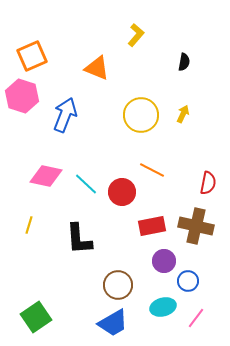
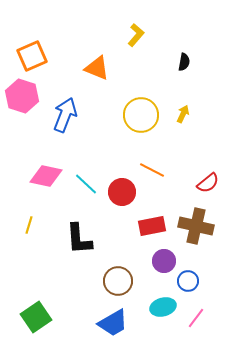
red semicircle: rotated 40 degrees clockwise
brown circle: moved 4 px up
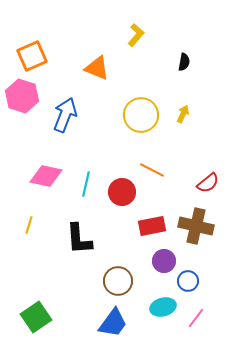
cyan line: rotated 60 degrees clockwise
blue trapezoid: rotated 24 degrees counterclockwise
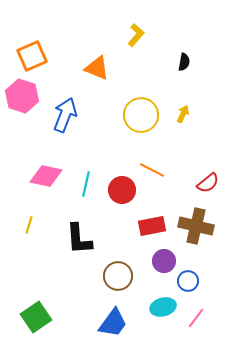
red circle: moved 2 px up
brown circle: moved 5 px up
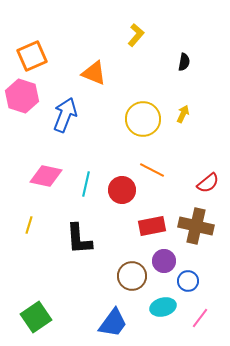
orange triangle: moved 3 px left, 5 px down
yellow circle: moved 2 px right, 4 px down
brown circle: moved 14 px right
pink line: moved 4 px right
